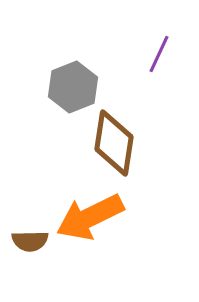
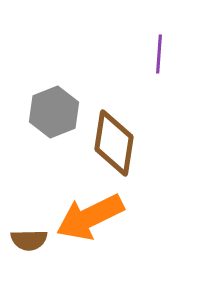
purple line: rotated 21 degrees counterclockwise
gray hexagon: moved 19 px left, 25 px down
brown semicircle: moved 1 px left, 1 px up
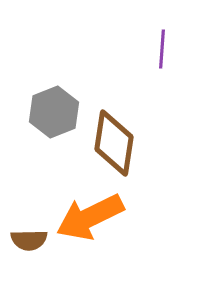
purple line: moved 3 px right, 5 px up
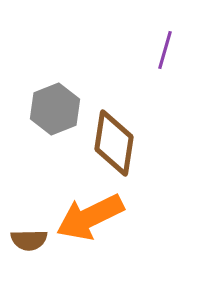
purple line: moved 3 px right, 1 px down; rotated 12 degrees clockwise
gray hexagon: moved 1 px right, 3 px up
